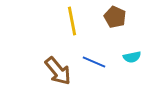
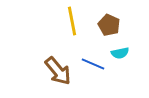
brown pentagon: moved 6 px left, 8 px down
cyan semicircle: moved 12 px left, 4 px up
blue line: moved 1 px left, 2 px down
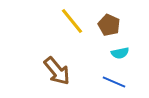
yellow line: rotated 28 degrees counterclockwise
blue line: moved 21 px right, 18 px down
brown arrow: moved 1 px left
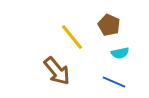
yellow line: moved 16 px down
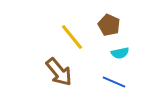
brown arrow: moved 2 px right, 1 px down
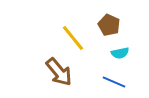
yellow line: moved 1 px right, 1 px down
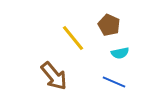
brown arrow: moved 5 px left, 4 px down
